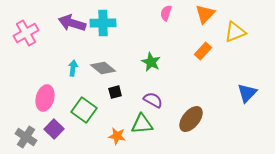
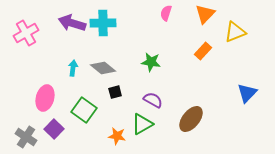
green star: rotated 18 degrees counterclockwise
green triangle: rotated 25 degrees counterclockwise
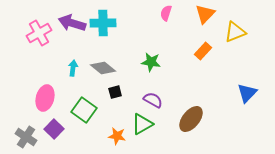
pink cross: moved 13 px right
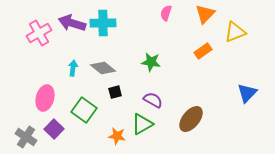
orange rectangle: rotated 12 degrees clockwise
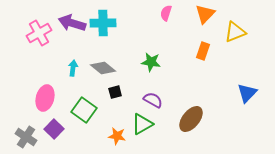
orange rectangle: rotated 36 degrees counterclockwise
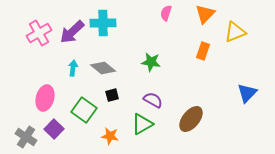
purple arrow: moved 9 px down; rotated 60 degrees counterclockwise
black square: moved 3 px left, 3 px down
orange star: moved 7 px left
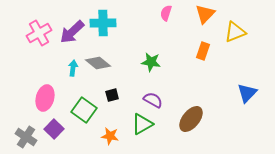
gray diamond: moved 5 px left, 5 px up
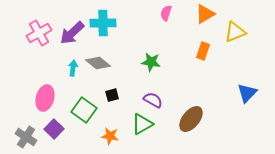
orange triangle: rotated 15 degrees clockwise
purple arrow: moved 1 px down
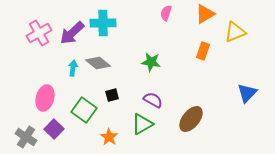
orange star: moved 1 px left, 1 px down; rotated 24 degrees clockwise
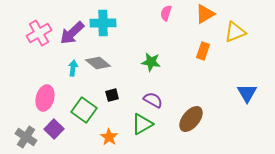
blue triangle: rotated 15 degrees counterclockwise
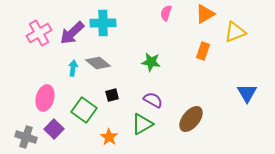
gray cross: rotated 15 degrees counterclockwise
